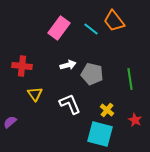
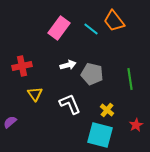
red cross: rotated 18 degrees counterclockwise
red star: moved 1 px right, 5 px down; rotated 16 degrees clockwise
cyan square: moved 1 px down
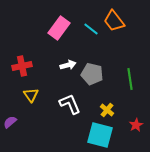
yellow triangle: moved 4 px left, 1 px down
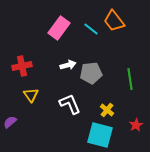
gray pentagon: moved 1 px left, 1 px up; rotated 20 degrees counterclockwise
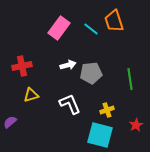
orange trapezoid: rotated 20 degrees clockwise
yellow triangle: rotated 49 degrees clockwise
yellow cross: rotated 32 degrees clockwise
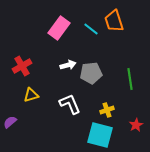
red cross: rotated 18 degrees counterclockwise
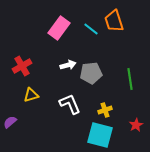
yellow cross: moved 2 px left
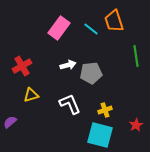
green line: moved 6 px right, 23 px up
